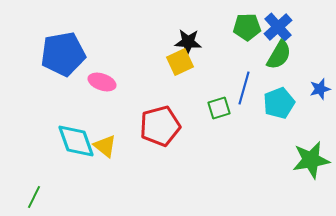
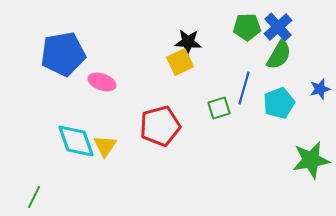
yellow triangle: rotated 25 degrees clockwise
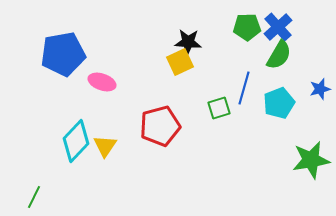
cyan diamond: rotated 63 degrees clockwise
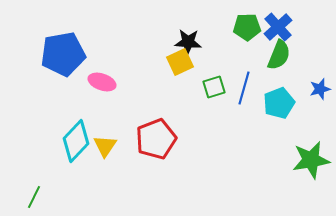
green semicircle: rotated 8 degrees counterclockwise
green square: moved 5 px left, 21 px up
red pentagon: moved 4 px left, 13 px down; rotated 6 degrees counterclockwise
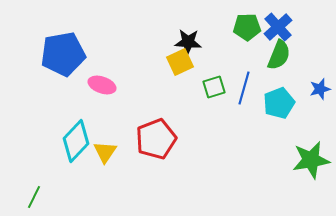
pink ellipse: moved 3 px down
yellow triangle: moved 6 px down
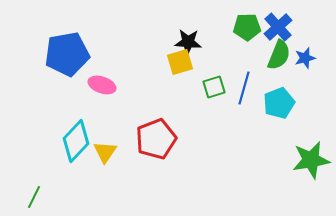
blue pentagon: moved 4 px right
yellow square: rotated 8 degrees clockwise
blue star: moved 15 px left, 31 px up
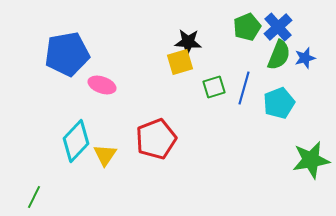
green pentagon: rotated 20 degrees counterclockwise
yellow triangle: moved 3 px down
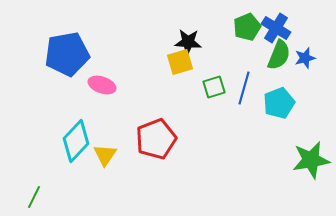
blue cross: moved 2 px left, 1 px down; rotated 16 degrees counterclockwise
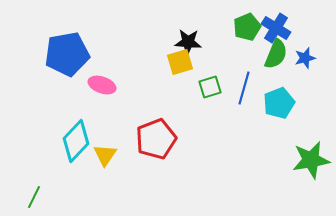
green semicircle: moved 3 px left, 1 px up
green square: moved 4 px left
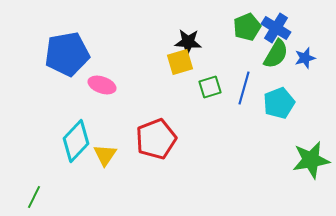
green semicircle: rotated 8 degrees clockwise
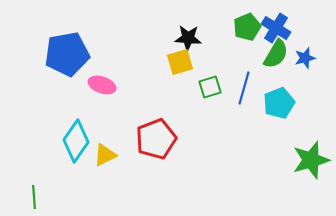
black star: moved 4 px up
cyan diamond: rotated 9 degrees counterclockwise
yellow triangle: rotated 30 degrees clockwise
green star: rotated 6 degrees counterclockwise
green line: rotated 30 degrees counterclockwise
